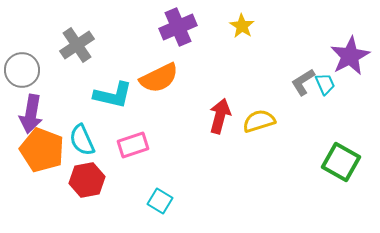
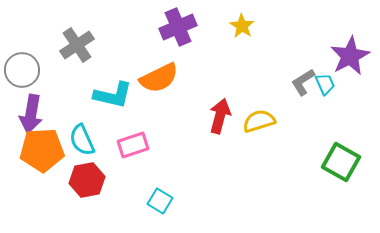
orange pentagon: rotated 24 degrees counterclockwise
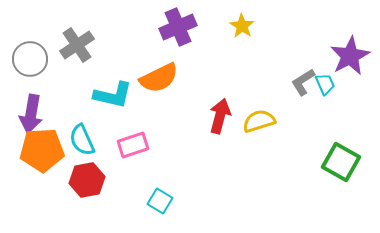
gray circle: moved 8 px right, 11 px up
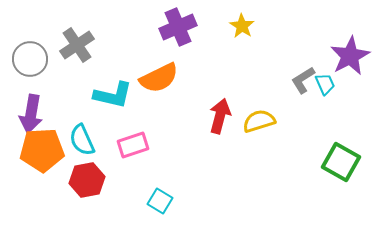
gray L-shape: moved 2 px up
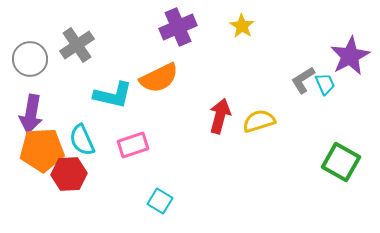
red hexagon: moved 18 px left, 6 px up; rotated 8 degrees clockwise
